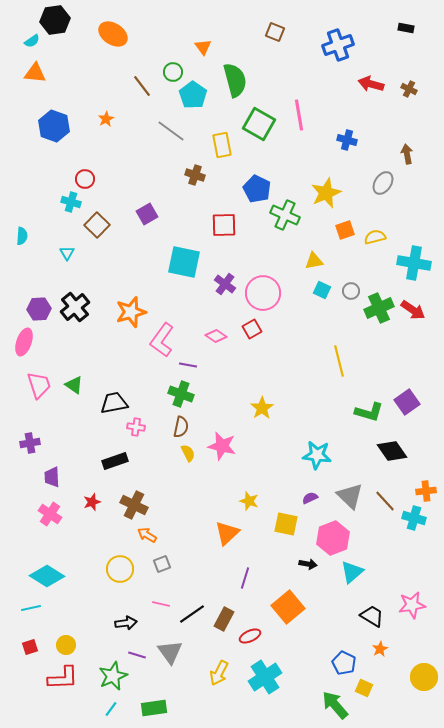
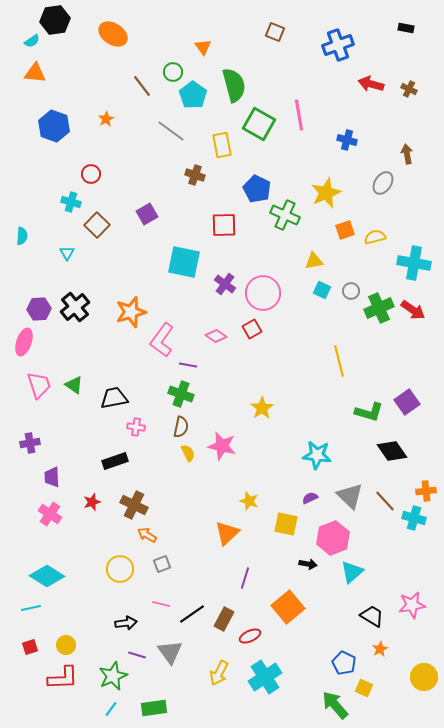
green semicircle at (235, 80): moved 1 px left, 5 px down
red circle at (85, 179): moved 6 px right, 5 px up
black trapezoid at (114, 403): moved 5 px up
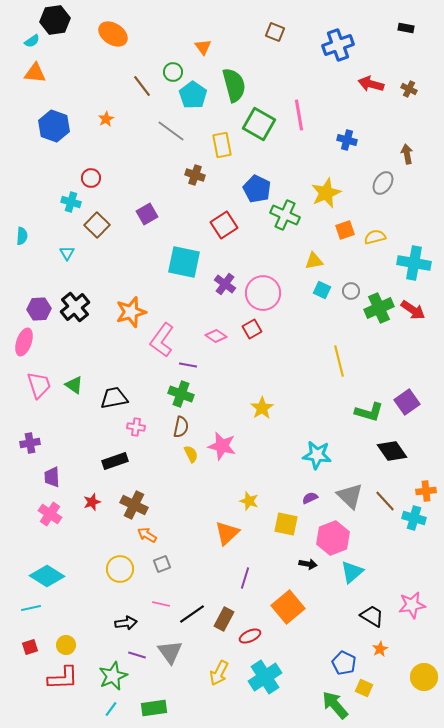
red circle at (91, 174): moved 4 px down
red square at (224, 225): rotated 32 degrees counterclockwise
yellow semicircle at (188, 453): moved 3 px right, 1 px down
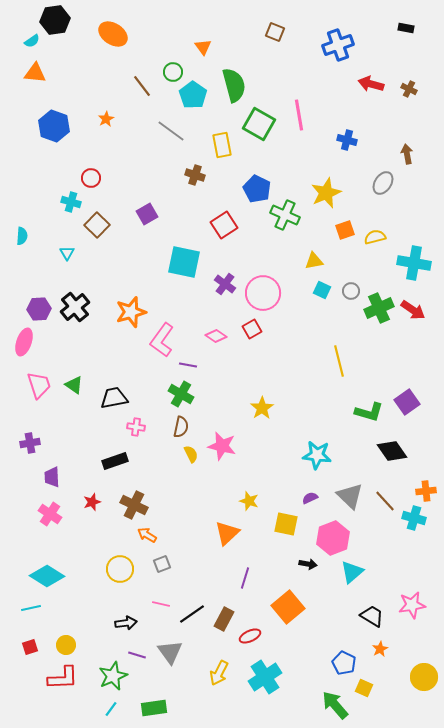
green cross at (181, 394): rotated 10 degrees clockwise
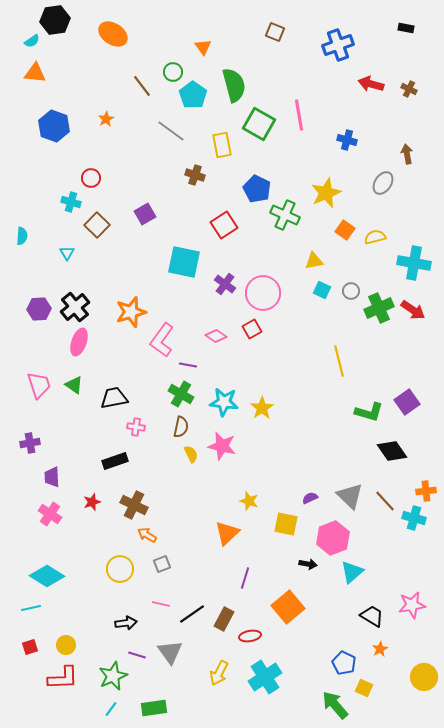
purple square at (147, 214): moved 2 px left
orange square at (345, 230): rotated 36 degrees counterclockwise
pink ellipse at (24, 342): moved 55 px right
cyan star at (317, 455): moved 93 px left, 53 px up
red ellipse at (250, 636): rotated 15 degrees clockwise
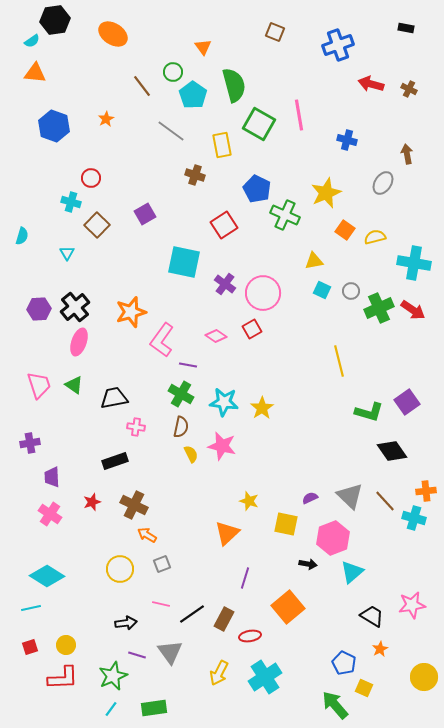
cyan semicircle at (22, 236): rotated 12 degrees clockwise
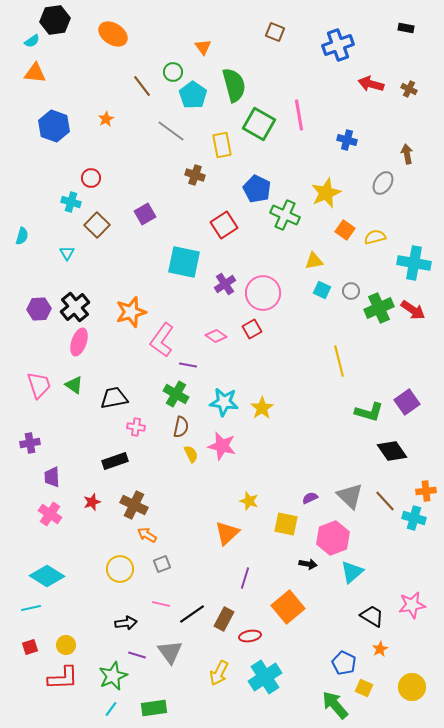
purple cross at (225, 284): rotated 20 degrees clockwise
green cross at (181, 394): moved 5 px left
yellow circle at (424, 677): moved 12 px left, 10 px down
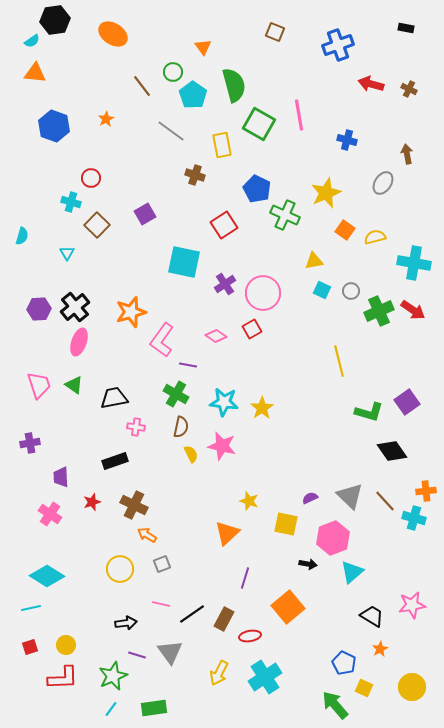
green cross at (379, 308): moved 3 px down
purple trapezoid at (52, 477): moved 9 px right
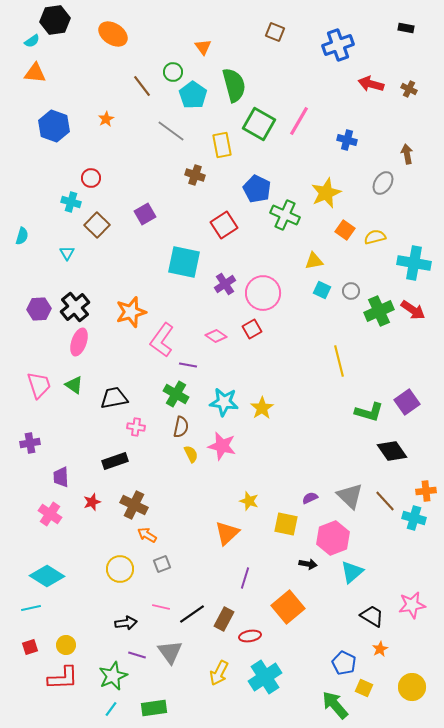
pink line at (299, 115): moved 6 px down; rotated 40 degrees clockwise
pink line at (161, 604): moved 3 px down
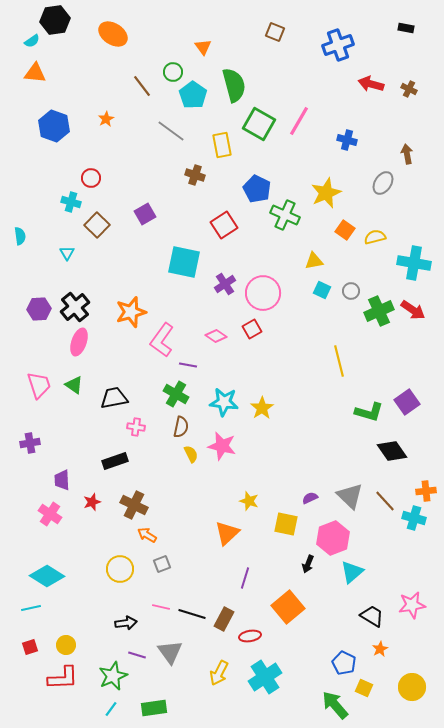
cyan semicircle at (22, 236): moved 2 px left; rotated 24 degrees counterclockwise
purple trapezoid at (61, 477): moved 1 px right, 3 px down
black arrow at (308, 564): rotated 102 degrees clockwise
black line at (192, 614): rotated 52 degrees clockwise
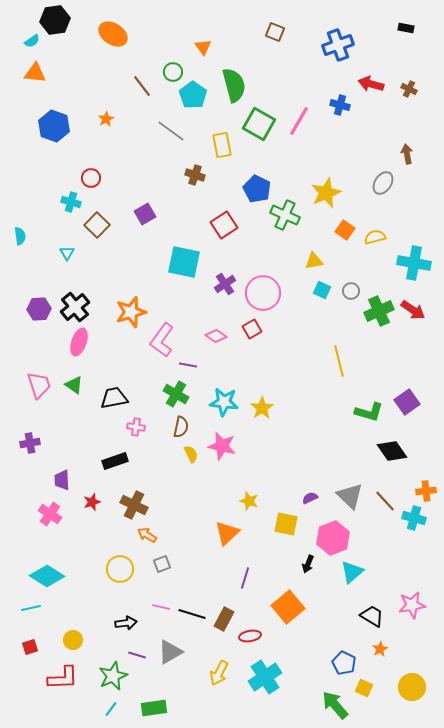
blue cross at (347, 140): moved 7 px left, 35 px up
yellow circle at (66, 645): moved 7 px right, 5 px up
gray triangle at (170, 652): rotated 36 degrees clockwise
